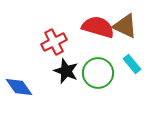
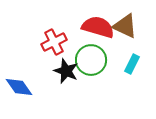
cyan rectangle: rotated 66 degrees clockwise
green circle: moved 7 px left, 13 px up
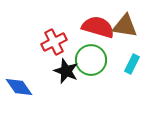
brown triangle: rotated 16 degrees counterclockwise
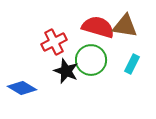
blue diamond: moved 3 px right, 1 px down; rotated 24 degrees counterclockwise
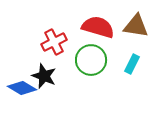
brown triangle: moved 11 px right
black star: moved 22 px left, 5 px down
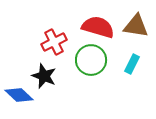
blue diamond: moved 3 px left, 7 px down; rotated 12 degrees clockwise
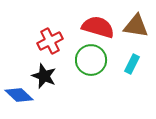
red cross: moved 4 px left, 1 px up
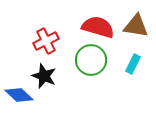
red cross: moved 4 px left
cyan rectangle: moved 1 px right
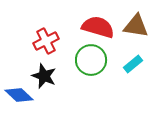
cyan rectangle: rotated 24 degrees clockwise
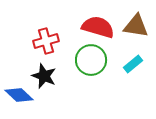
red cross: rotated 10 degrees clockwise
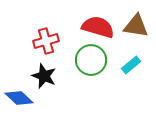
cyan rectangle: moved 2 px left, 1 px down
blue diamond: moved 3 px down
